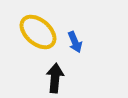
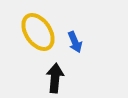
yellow ellipse: rotated 15 degrees clockwise
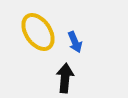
black arrow: moved 10 px right
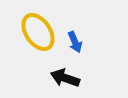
black arrow: rotated 76 degrees counterclockwise
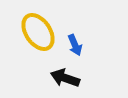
blue arrow: moved 3 px down
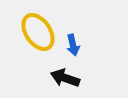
blue arrow: moved 2 px left; rotated 10 degrees clockwise
